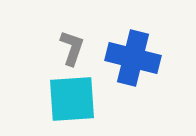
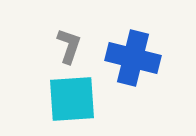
gray L-shape: moved 3 px left, 2 px up
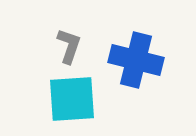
blue cross: moved 3 px right, 2 px down
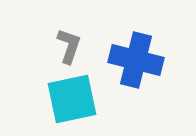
cyan square: rotated 8 degrees counterclockwise
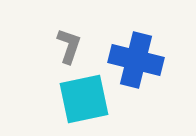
cyan square: moved 12 px right
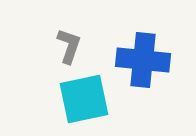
blue cross: moved 7 px right; rotated 8 degrees counterclockwise
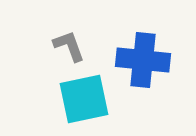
gray L-shape: rotated 39 degrees counterclockwise
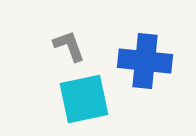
blue cross: moved 2 px right, 1 px down
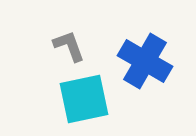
blue cross: rotated 24 degrees clockwise
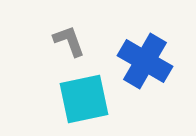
gray L-shape: moved 5 px up
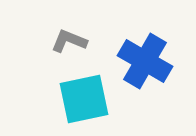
gray L-shape: rotated 48 degrees counterclockwise
